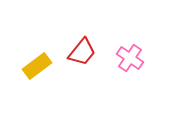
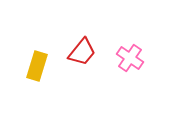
yellow rectangle: rotated 36 degrees counterclockwise
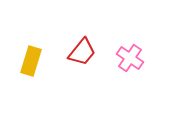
yellow rectangle: moved 6 px left, 5 px up
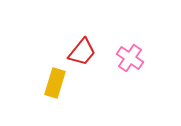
yellow rectangle: moved 24 px right, 22 px down
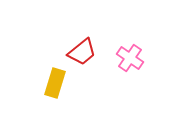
red trapezoid: rotated 12 degrees clockwise
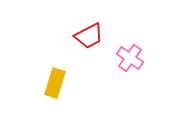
red trapezoid: moved 7 px right, 16 px up; rotated 12 degrees clockwise
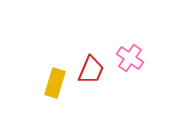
red trapezoid: moved 2 px right, 34 px down; rotated 40 degrees counterclockwise
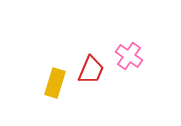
pink cross: moved 1 px left, 2 px up
